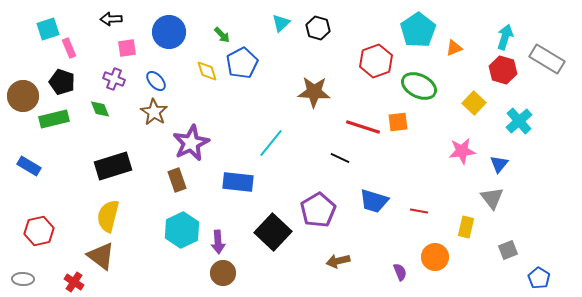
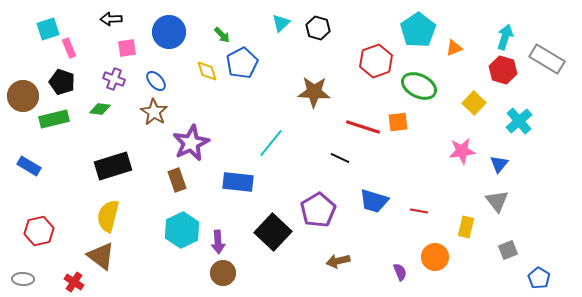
green diamond at (100, 109): rotated 60 degrees counterclockwise
gray triangle at (492, 198): moved 5 px right, 3 px down
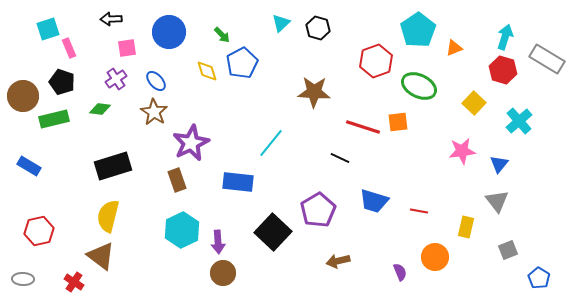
purple cross at (114, 79): moved 2 px right; rotated 35 degrees clockwise
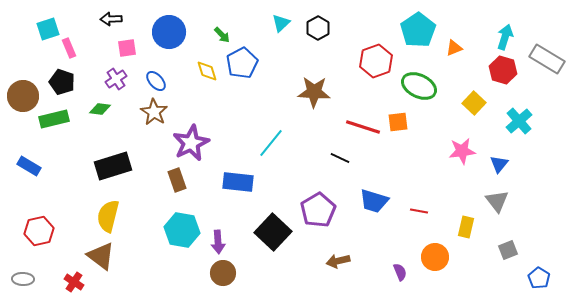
black hexagon at (318, 28): rotated 15 degrees clockwise
cyan hexagon at (182, 230): rotated 24 degrees counterclockwise
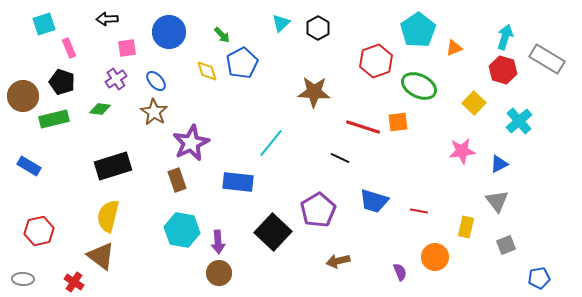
black arrow at (111, 19): moved 4 px left
cyan square at (48, 29): moved 4 px left, 5 px up
blue triangle at (499, 164): rotated 24 degrees clockwise
gray square at (508, 250): moved 2 px left, 5 px up
brown circle at (223, 273): moved 4 px left
blue pentagon at (539, 278): rotated 30 degrees clockwise
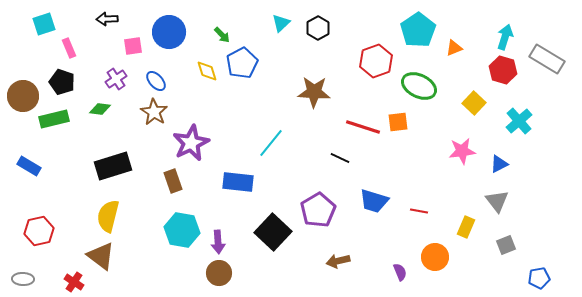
pink square at (127, 48): moved 6 px right, 2 px up
brown rectangle at (177, 180): moved 4 px left, 1 px down
yellow rectangle at (466, 227): rotated 10 degrees clockwise
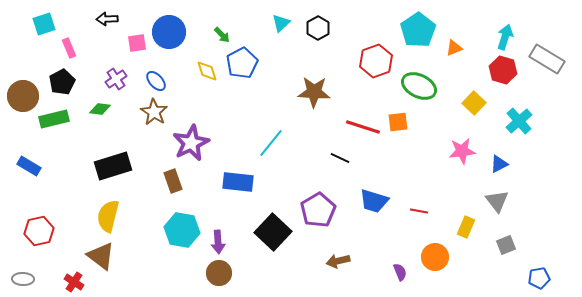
pink square at (133, 46): moved 4 px right, 3 px up
black pentagon at (62, 82): rotated 25 degrees clockwise
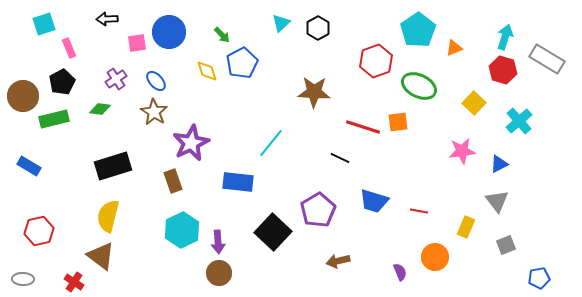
cyan hexagon at (182, 230): rotated 24 degrees clockwise
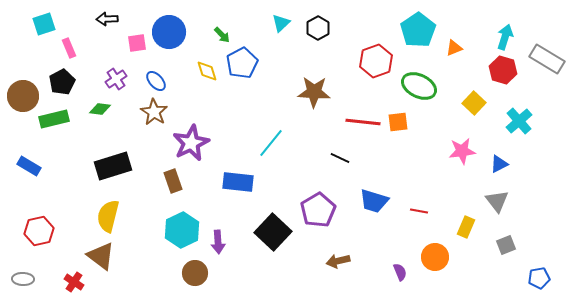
red line at (363, 127): moved 5 px up; rotated 12 degrees counterclockwise
brown circle at (219, 273): moved 24 px left
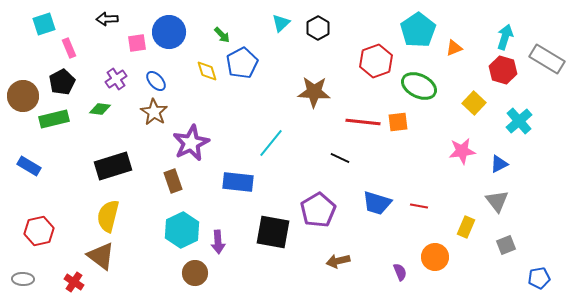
blue trapezoid at (374, 201): moved 3 px right, 2 px down
red line at (419, 211): moved 5 px up
black square at (273, 232): rotated 33 degrees counterclockwise
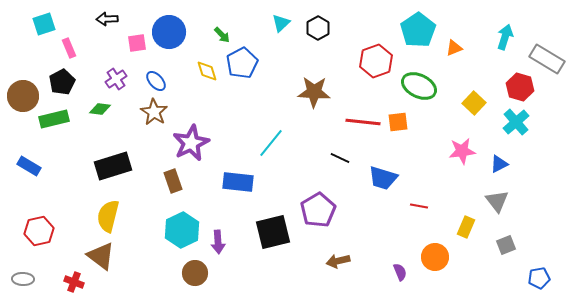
red hexagon at (503, 70): moved 17 px right, 17 px down
cyan cross at (519, 121): moved 3 px left, 1 px down
blue trapezoid at (377, 203): moved 6 px right, 25 px up
black square at (273, 232): rotated 24 degrees counterclockwise
red cross at (74, 282): rotated 12 degrees counterclockwise
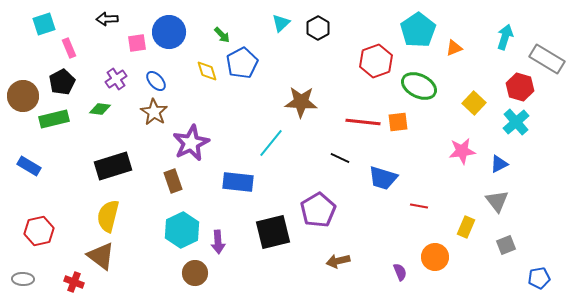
brown star at (314, 92): moved 13 px left, 10 px down
